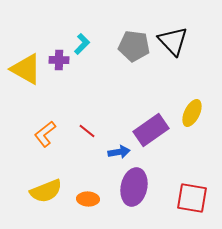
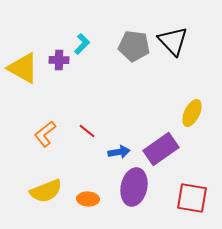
yellow triangle: moved 3 px left, 1 px up
purple rectangle: moved 10 px right, 19 px down
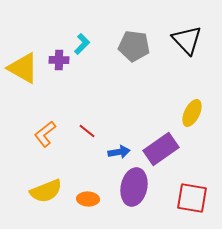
black triangle: moved 14 px right, 1 px up
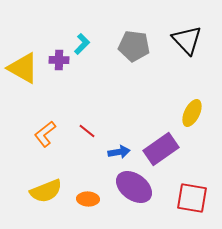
purple ellipse: rotated 66 degrees counterclockwise
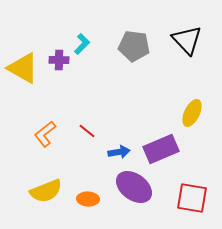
purple rectangle: rotated 12 degrees clockwise
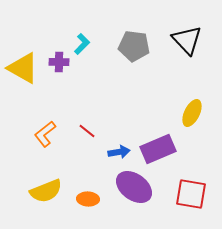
purple cross: moved 2 px down
purple rectangle: moved 3 px left
red square: moved 1 px left, 4 px up
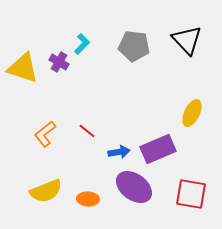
purple cross: rotated 30 degrees clockwise
yellow triangle: rotated 12 degrees counterclockwise
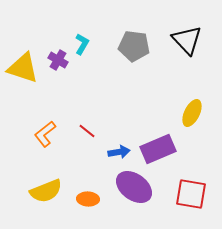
cyan L-shape: rotated 15 degrees counterclockwise
purple cross: moved 1 px left, 2 px up
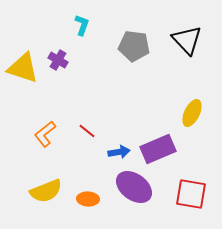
cyan L-shape: moved 19 px up; rotated 10 degrees counterclockwise
